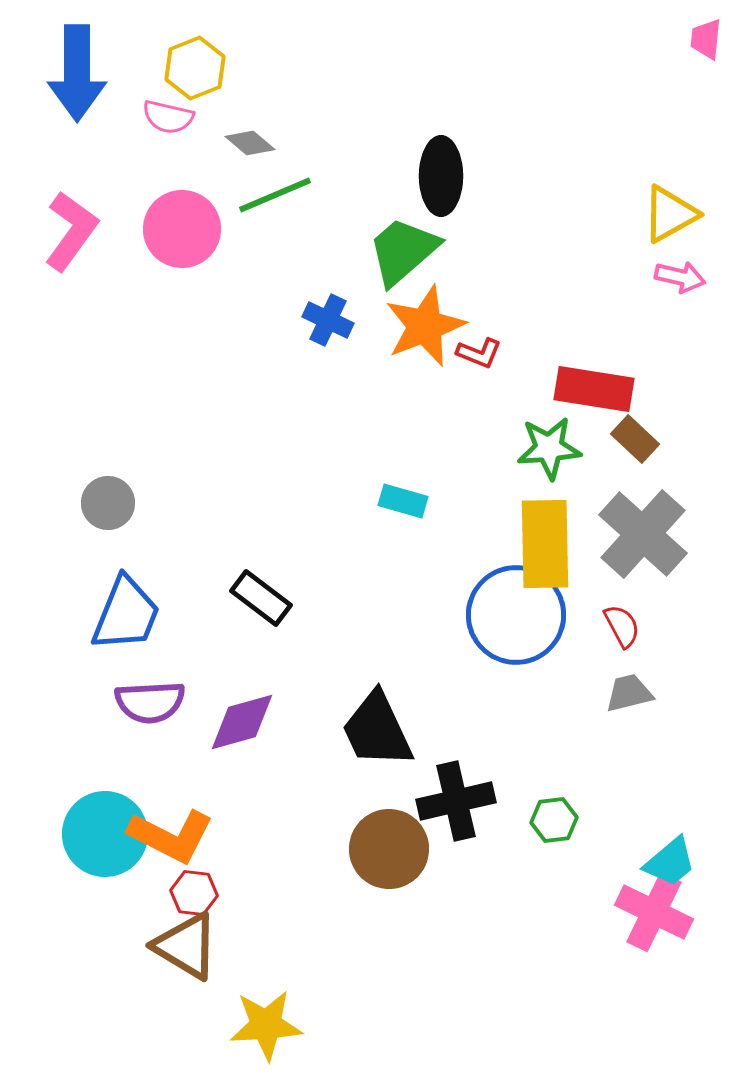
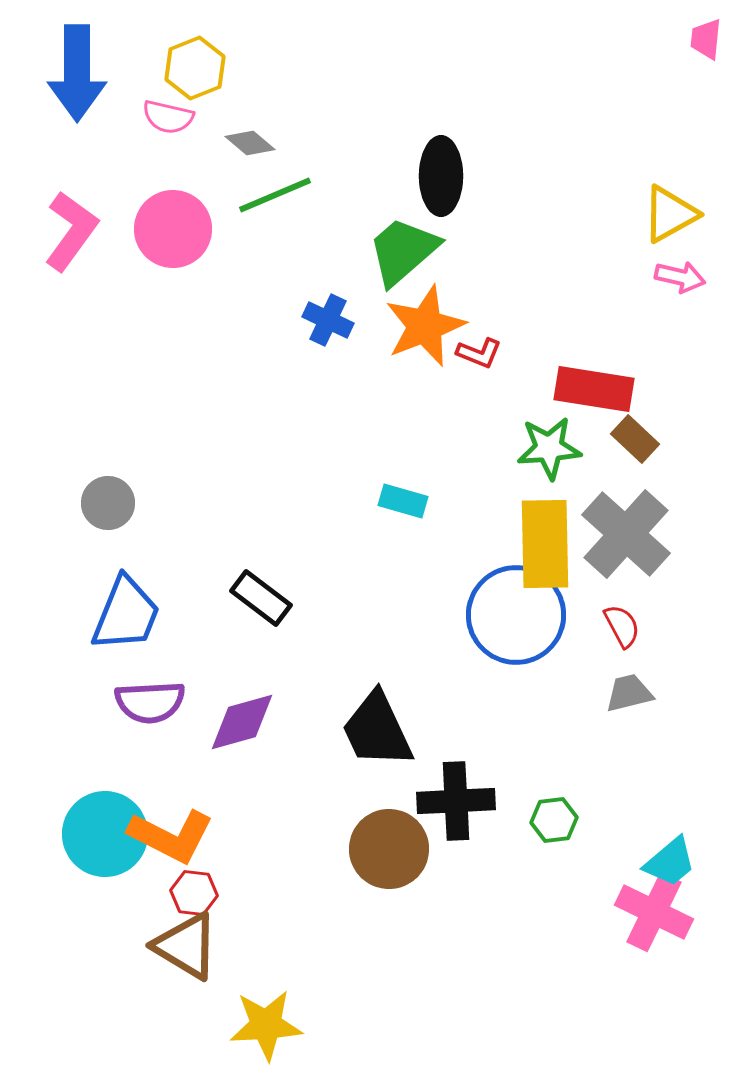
pink circle: moved 9 px left
gray cross: moved 17 px left
black cross: rotated 10 degrees clockwise
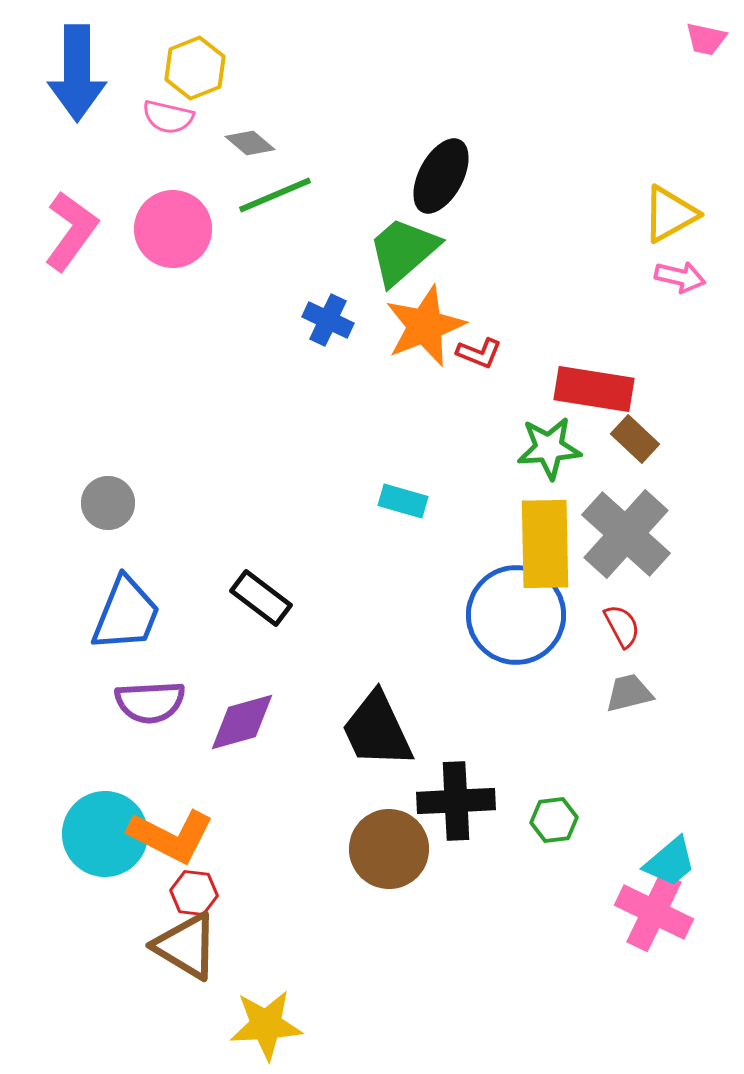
pink trapezoid: rotated 84 degrees counterclockwise
black ellipse: rotated 28 degrees clockwise
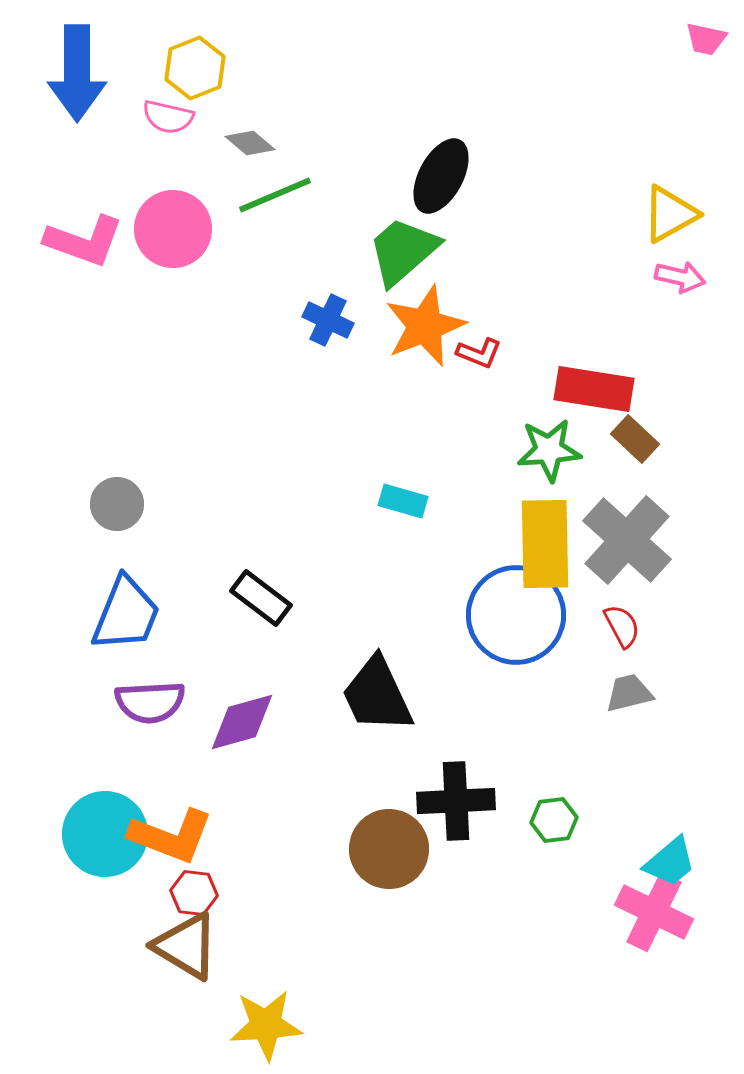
pink L-shape: moved 13 px right, 10 px down; rotated 74 degrees clockwise
green star: moved 2 px down
gray circle: moved 9 px right, 1 px down
gray cross: moved 1 px right, 6 px down
black trapezoid: moved 35 px up
orange L-shape: rotated 6 degrees counterclockwise
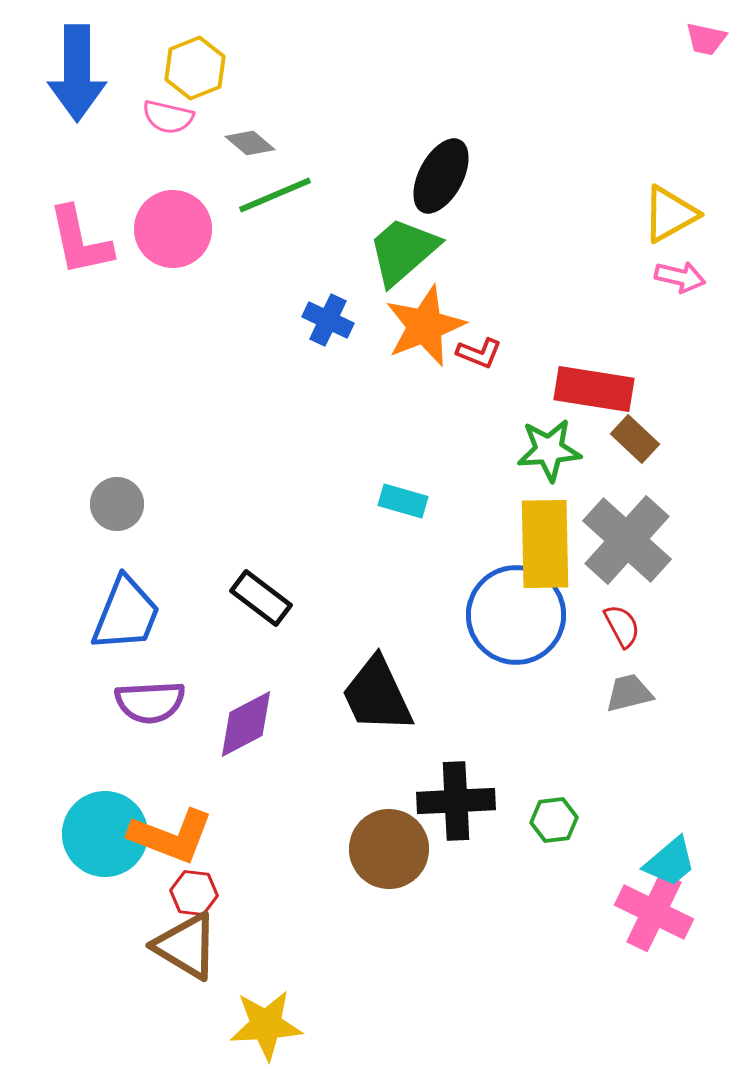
pink L-shape: moved 4 px left; rotated 58 degrees clockwise
purple diamond: moved 4 px right, 2 px down; rotated 12 degrees counterclockwise
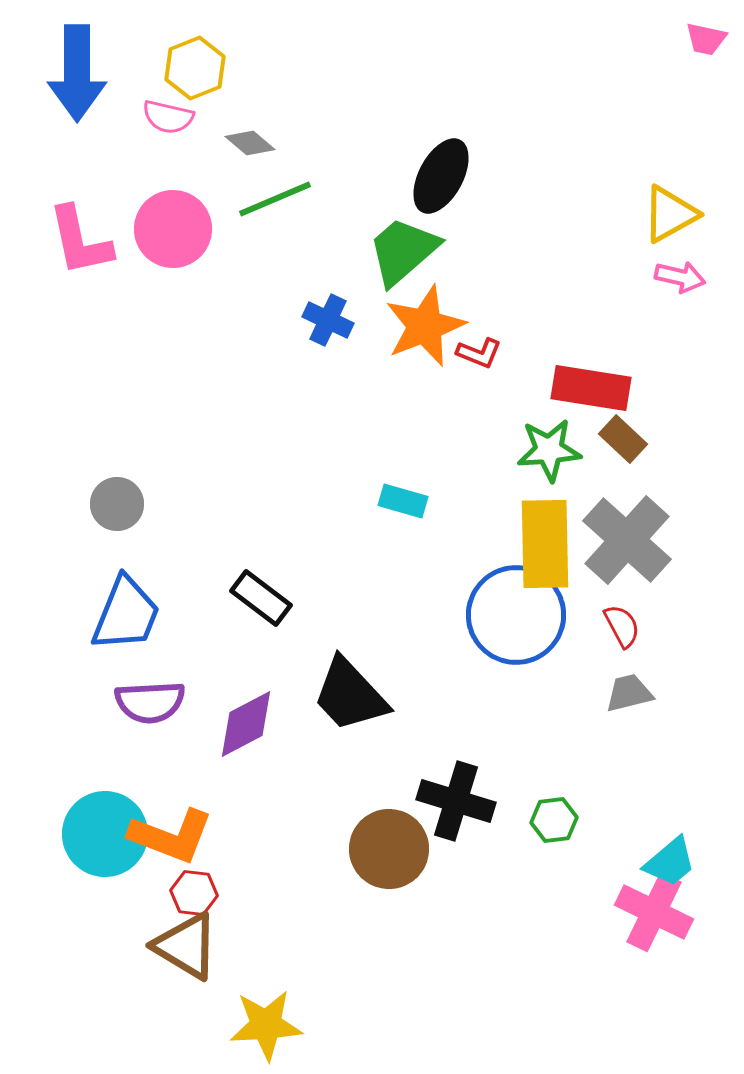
green line: moved 4 px down
red rectangle: moved 3 px left, 1 px up
brown rectangle: moved 12 px left
black trapezoid: moved 27 px left; rotated 18 degrees counterclockwise
black cross: rotated 20 degrees clockwise
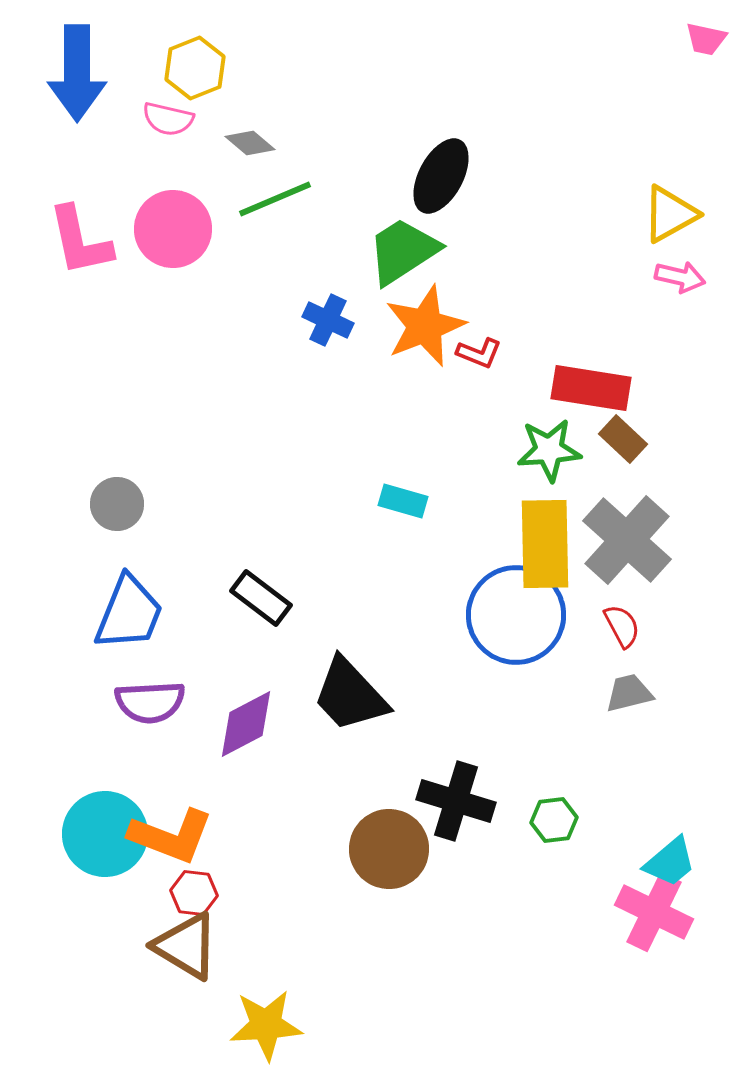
pink semicircle: moved 2 px down
green trapezoid: rotated 8 degrees clockwise
blue trapezoid: moved 3 px right, 1 px up
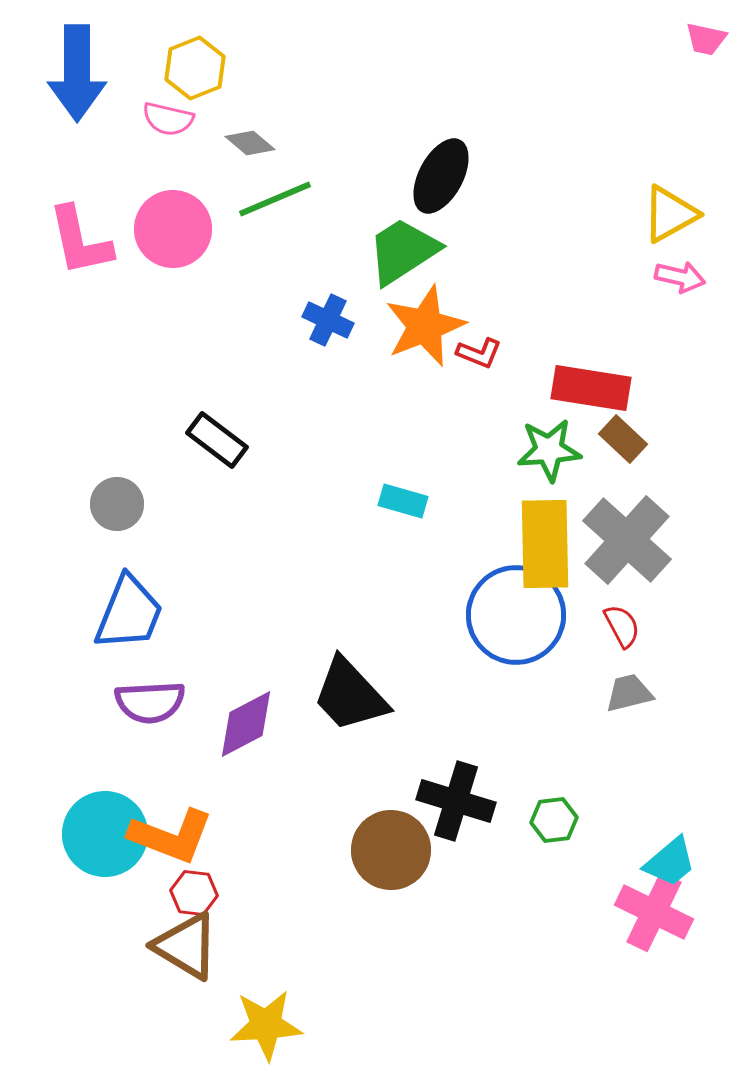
black rectangle: moved 44 px left, 158 px up
brown circle: moved 2 px right, 1 px down
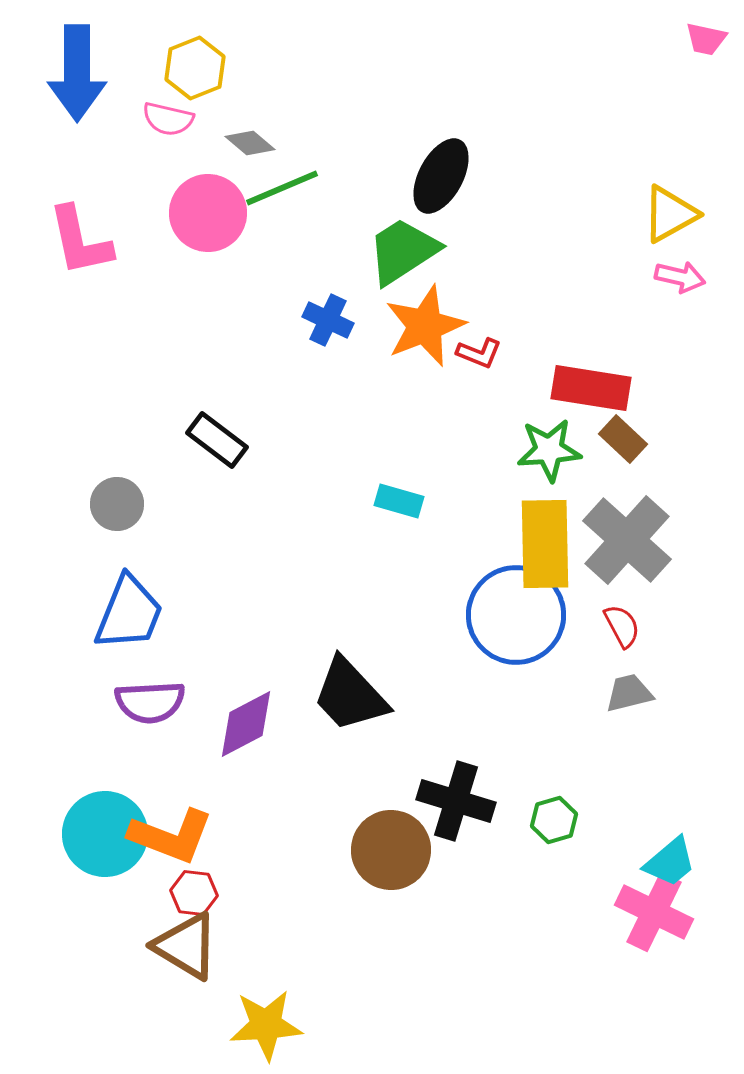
green line: moved 7 px right, 11 px up
pink circle: moved 35 px right, 16 px up
cyan rectangle: moved 4 px left
green hexagon: rotated 9 degrees counterclockwise
